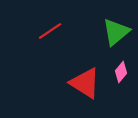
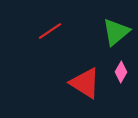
pink diamond: rotated 10 degrees counterclockwise
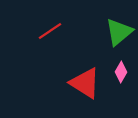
green triangle: moved 3 px right
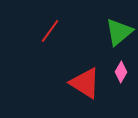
red line: rotated 20 degrees counterclockwise
